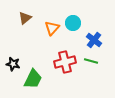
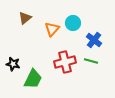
orange triangle: moved 1 px down
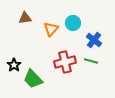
brown triangle: rotated 32 degrees clockwise
orange triangle: moved 1 px left
black star: moved 1 px right, 1 px down; rotated 24 degrees clockwise
green trapezoid: rotated 110 degrees clockwise
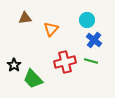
cyan circle: moved 14 px right, 3 px up
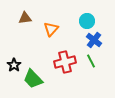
cyan circle: moved 1 px down
green line: rotated 48 degrees clockwise
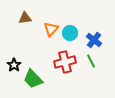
cyan circle: moved 17 px left, 12 px down
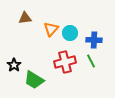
blue cross: rotated 35 degrees counterclockwise
green trapezoid: moved 1 px right, 1 px down; rotated 15 degrees counterclockwise
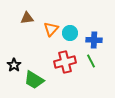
brown triangle: moved 2 px right
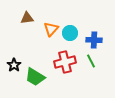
green trapezoid: moved 1 px right, 3 px up
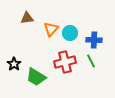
black star: moved 1 px up
green trapezoid: moved 1 px right
